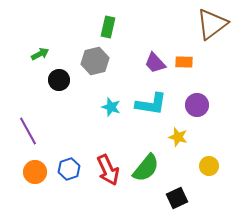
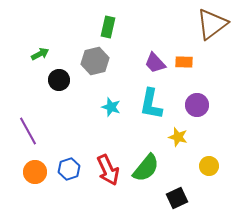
cyan L-shape: rotated 92 degrees clockwise
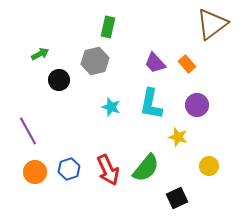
orange rectangle: moved 3 px right, 2 px down; rotated 48 degrees clockwise
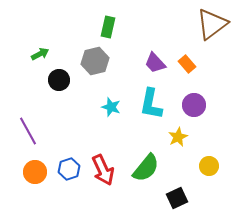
purple circle: moved 3 px left
yellow star: rotated 30 degrees clockwise
red arrow: moved 5 px left
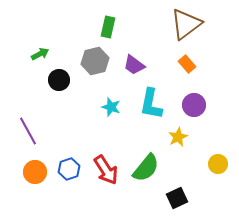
brown triangle: moved 26 px left
purple trapezoid: moved 21 px left, 2 px down; rotated 10 degrees counterclockwise
yellow circle: moved 9 px right, 2 px up
red arrow: moved 3 px right; rotated 8 degrees counterclockwise
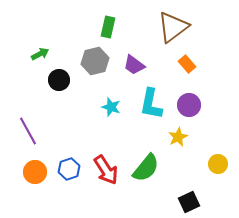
brown triangle: moved 13 px left, 3 px down
purple circle: moved 5 px left
black square: moved 12 px right, 4 px down
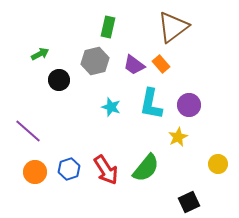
orange rectangle: moved 26 px left
purple line: rotated 20 degrees counterclockwise
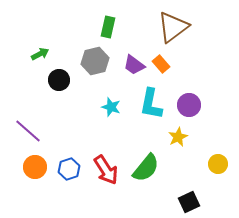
orange circle: moved 5 px up
